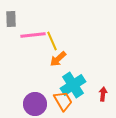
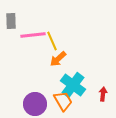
gray rectangle: moved 2 px down
cyan cross: rotated 20 degrees counterclockwise
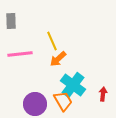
pink line: moved 13 px left, 19 px down
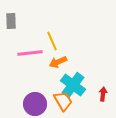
pink line: moved 10 px right, 1 px up
orange arrow: moved 3 px down; rotated 18 degrees clockwise
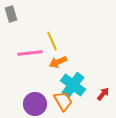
gray rectangle: moved 7 px up; rotated 14 degrees counterclockwise
red arrow: rotated 32 degrees clockwise
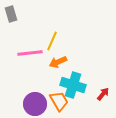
yellow line: rotated 48 degrees clockwise
cyan cross: rotated 20 degrees counterclockwise
orange trapezoid: moved 4 px left
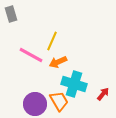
pink line: moved 1 px right, 2 px down; rotated 35 degrees clockwise
cyan cross: moved 1 px right, 1 px up
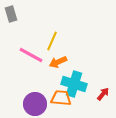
orange trapezoid: moved 2 px right, 3 px up; rotated 55 degrees counterclockwise
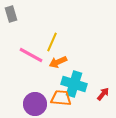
yellow line: moved 1 px down
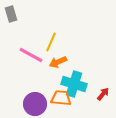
yellow line: moved 1 px left
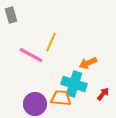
gray rectangle: moved 1 px down
orange arrow: moved 30 px right, 1 px down
